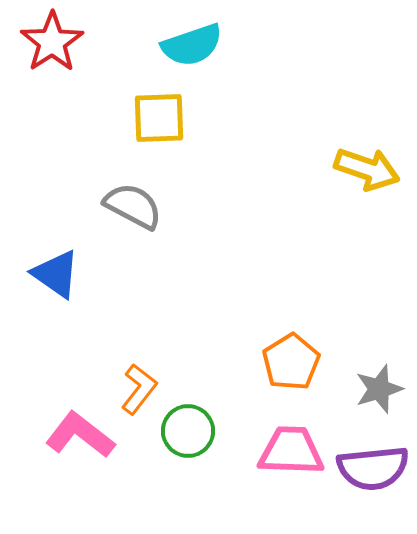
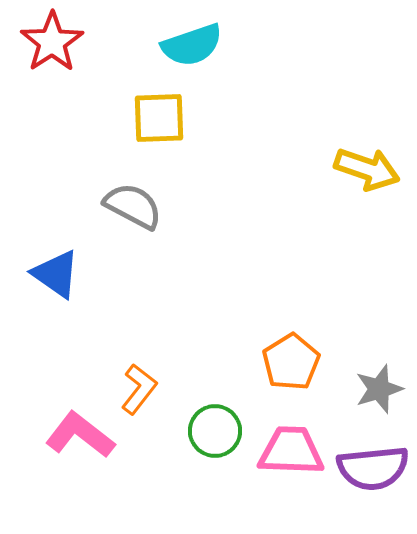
green circle: moved 27 px right
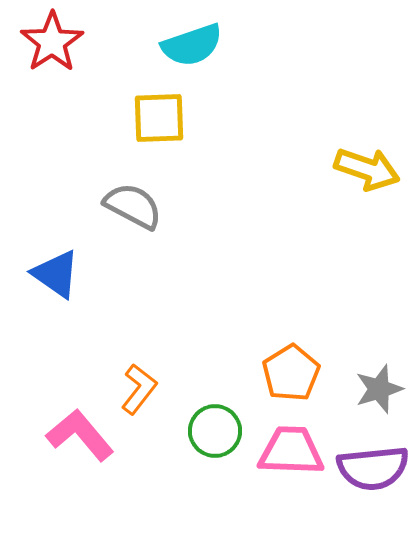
orange pentagon: moved 11 px down
pink L-shape: rotated 12 degrees clockwise
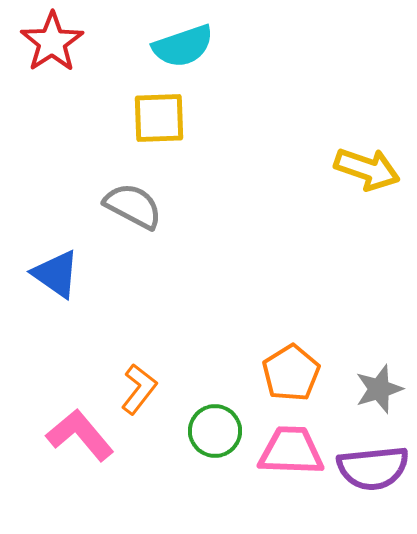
cyan semicircle: moved 9 px left, 1 px down
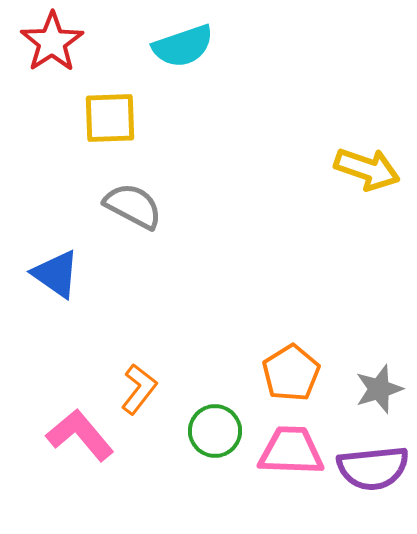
yellow square: moved 49 px left
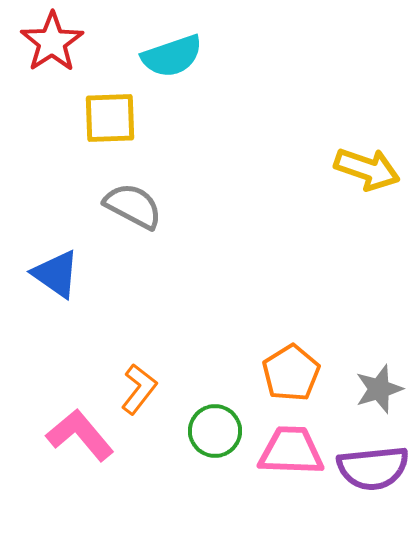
cyan semicircle: moved 11 px left, 10 px down
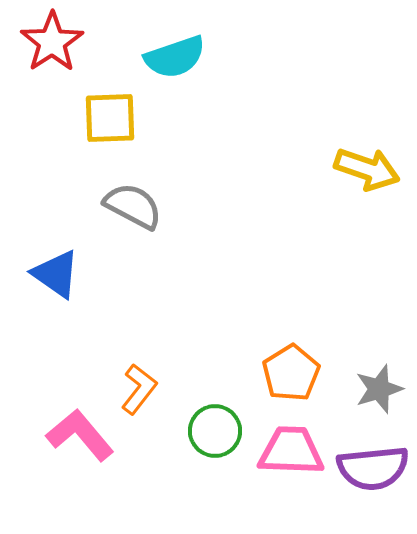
cyan semicircle: moved 3 px right, 1 px down
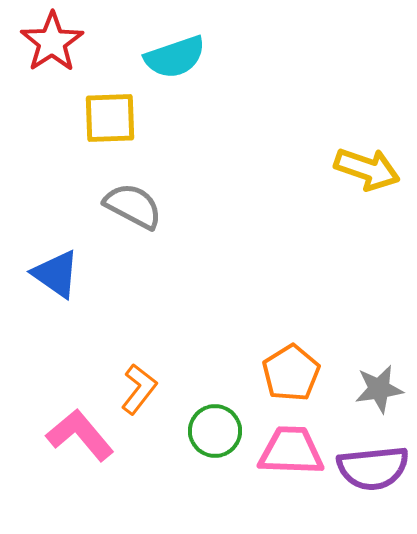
gray star: rotated 9 degrees clockwise
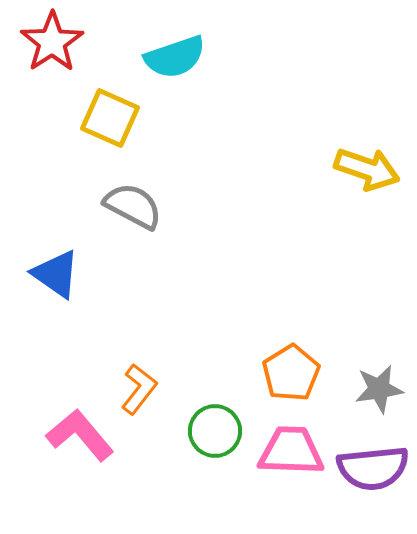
yellow square: rotated 26 degrees clockwise
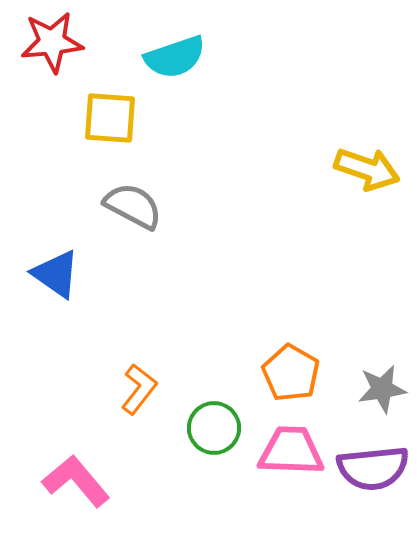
red star: rotated 28 degrees clockwise
yellow square: rotated 20 degrees counterclockwise
orange pentagon: rotated 10 degrees counterclockwise
gray star: moved 3 px right
green circle: moved 1 px left, 3 px up
pink L-shape: moved 4 px left, 46 px down
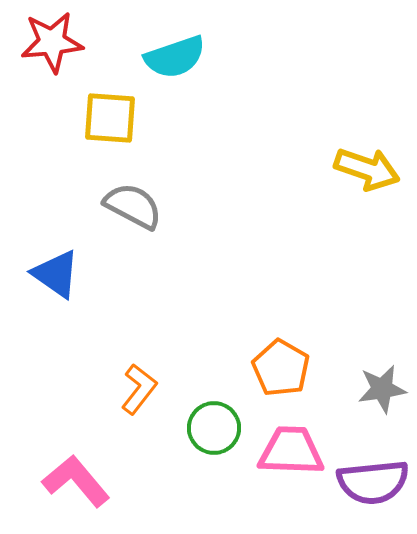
orange pentagon: moved 10 px left, 5 px up
purple semicircle: moved 14 px down
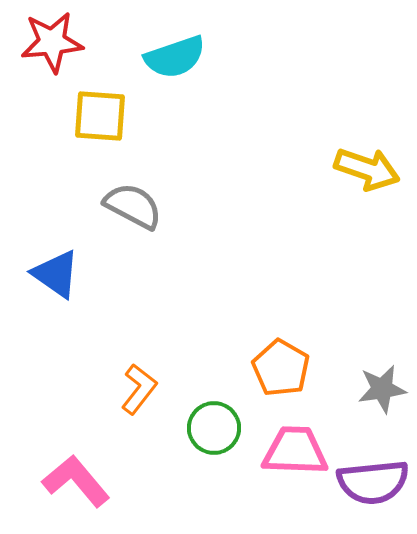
yellow square: moved 10 px left, 2 px up
pink trapezoid: moved 4 px right
